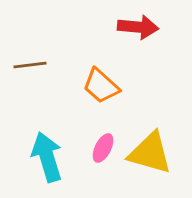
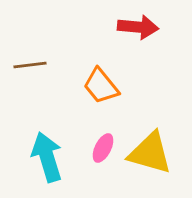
orange trapezoid: rotated 9 degrees clockwise
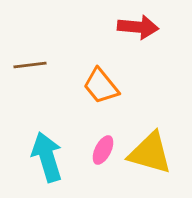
pink ellipse: moved 2 px down
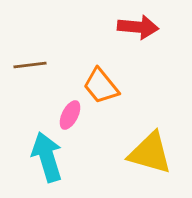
pink ellipse: moved 33 px left, 35 px up
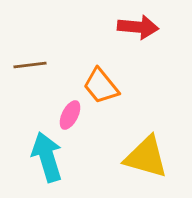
yellow triangle: moved 4 px left, 4 px down
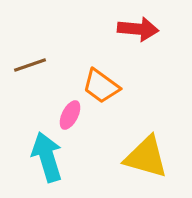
red arrow: moved 2 px down
brown line: rotated 12 degrees counterclockwise
orange trapezoid: rotated 15 degrees counterclockwise
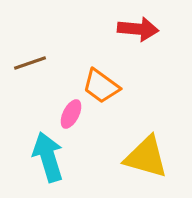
brown line: moved 2 px up
pink ellipse: moved 1 px right, 1 px up
cyan arrow: moved 1 px right
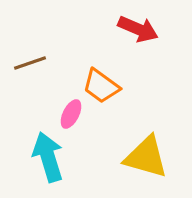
red arrow: rotated 18 degrees clockwise
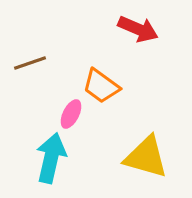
cyan arrow: moved 3 px right, 1 px down; rotated 30 degrees clockwise
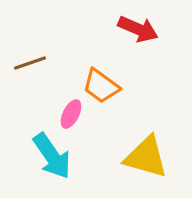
cyan arrow: moved 1 px right, 2 px up; rotated 132 degrees clockwise
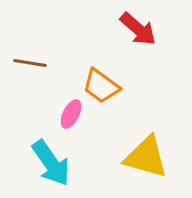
red arrow: rotated 18 degrees clockwise
brown line: rotated 28 degrees clockwise
cyan arrow: moved 1 px left, 7 px down
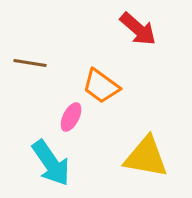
pink ellipse: moved 3 px down
yellow triangle: rotated 6 degrees counterclockwise
